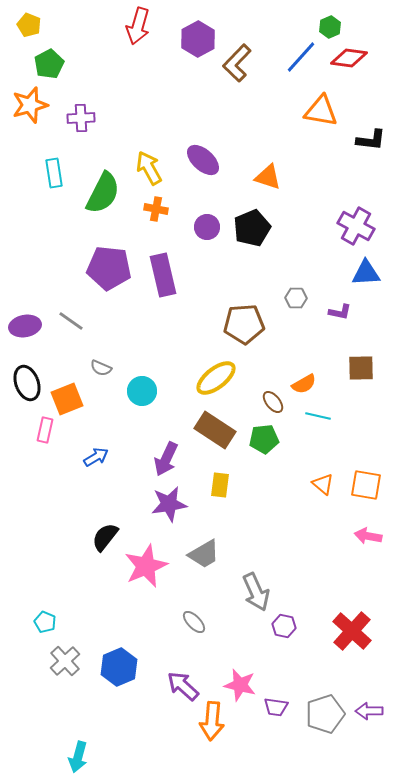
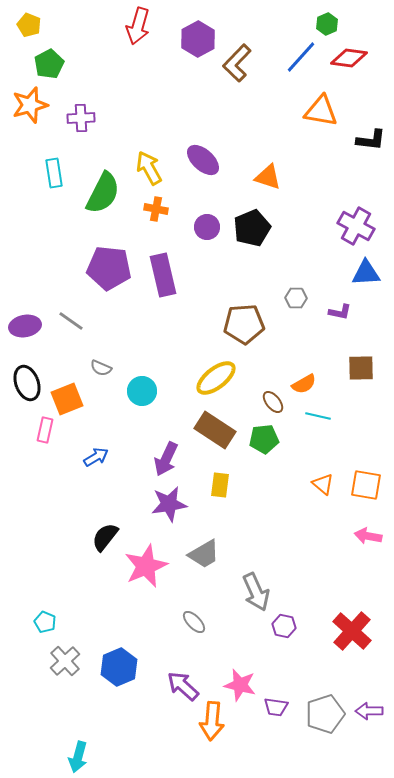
green hexagon at (330, 27): moved 3 px left, 3 px up
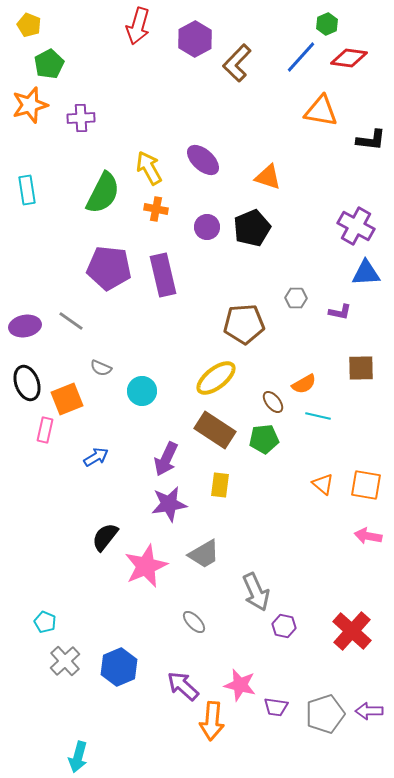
purple hexagon at (198, 39): moved 3 px left
cyan rectangle at (54, 173): moved 27 px left, 17 px down
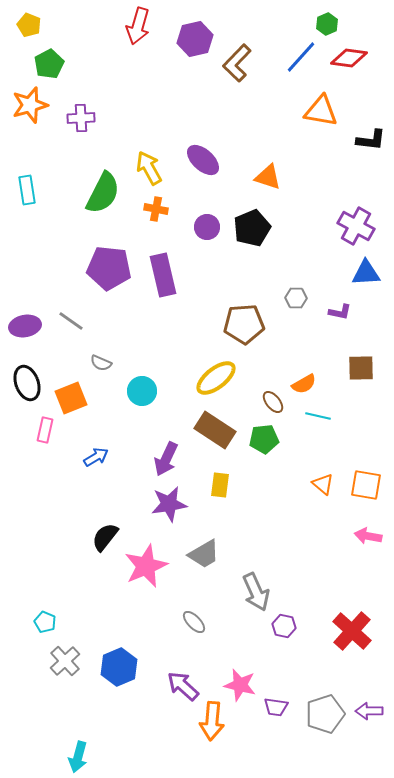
purple hexagon at (195, 39): rotated 16 degrees clockwise
gray semicircle at (101, 368): moved 5 px up
orange square at (67, 399): moved 4 px right, 1 px up
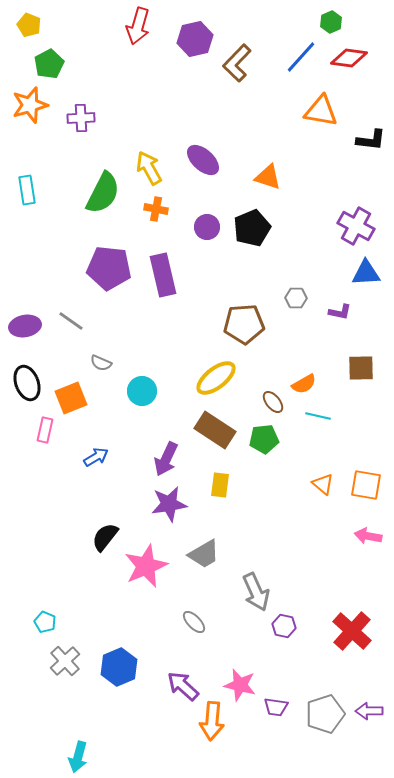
green hexagon at (327, 24): moved 4 px right, 2 px up
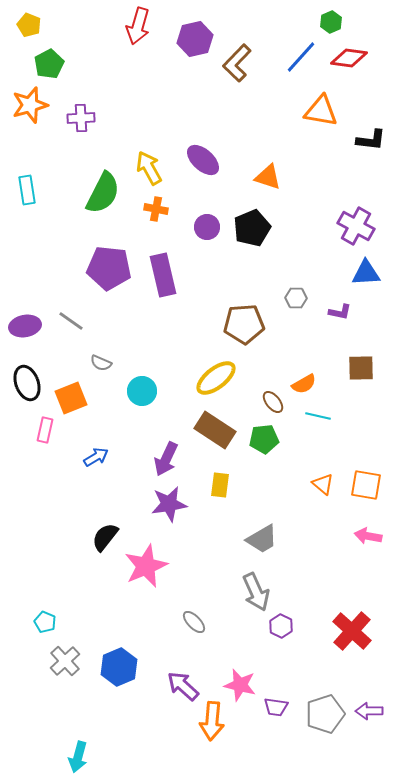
gray trapezoid at (204, 554): moved 58 px right, 15 px up
purple hexagon at (284, 626): moved 3 px left; rotated 15 degrees clockwise
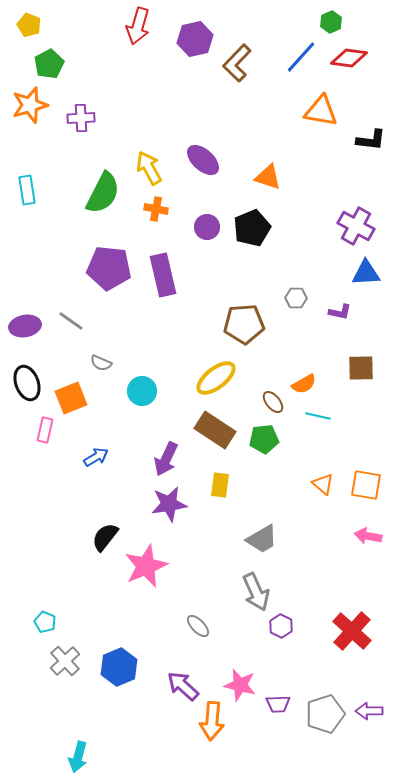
gray ellipse at (194, 622): moved 4 px right, 4 px down
purple trapezoid at (276, 707): moved 2 px right, 3 px up; rotated 10 degrees counterclockwise
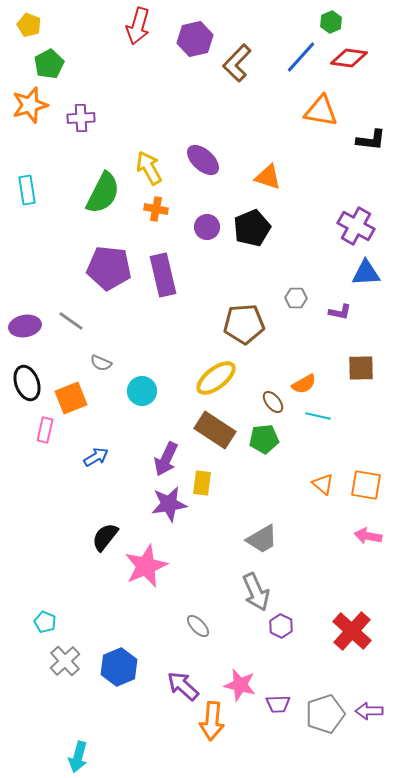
yellow rectangle at (220, 485): moved 18 px left, 2 px up
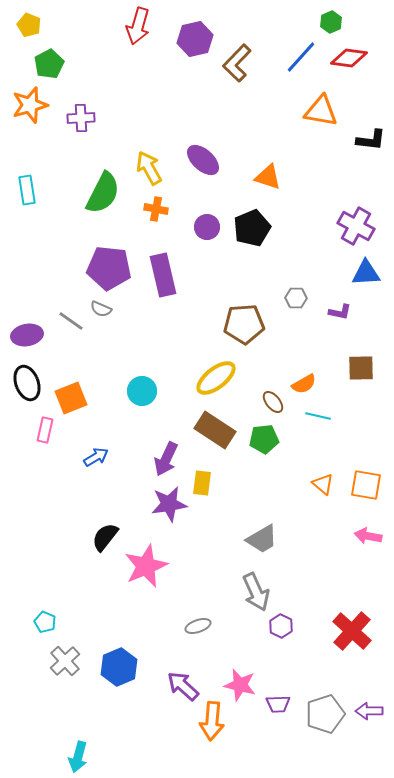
purple ellipse at (25, 326): moved 2 px right, 9 px down
gray semicircle at (101, 363): moved 54 px up
gray ellipse at (198, 626): rotated 65 degrees counterclockwise
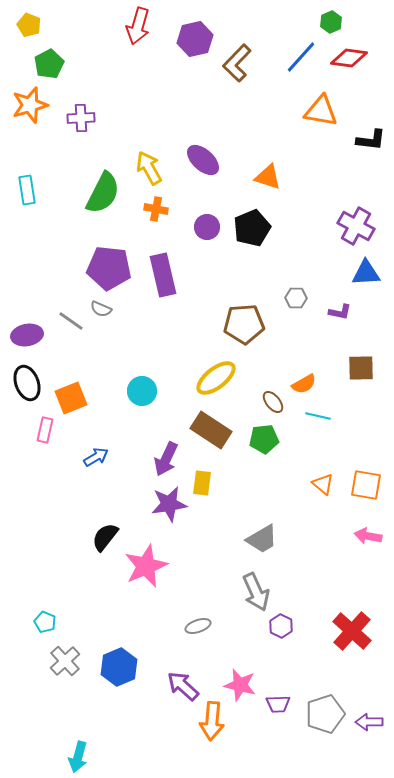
brown rectangle at (215, 430): moved 4 px left
purple arrow at (369, 711): moved 11 px down
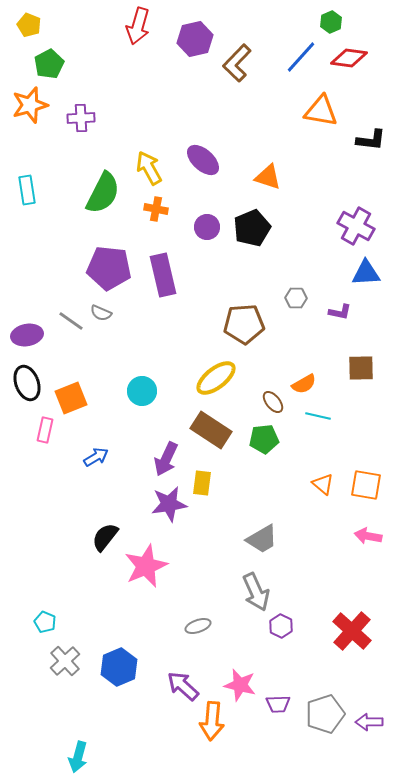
gray semicircle at (101, 309): moved 4 px down
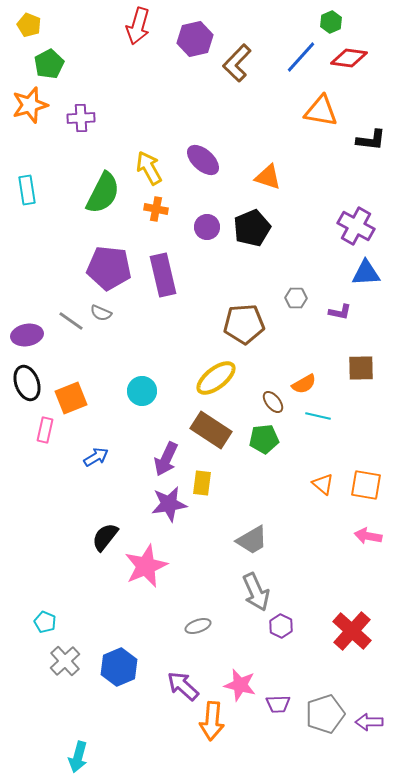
gray trapezoid at (262, 539): moved 10 px left, 1 px down
